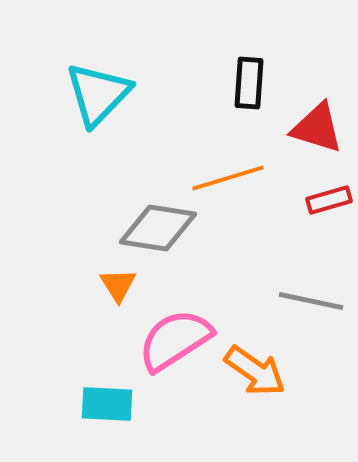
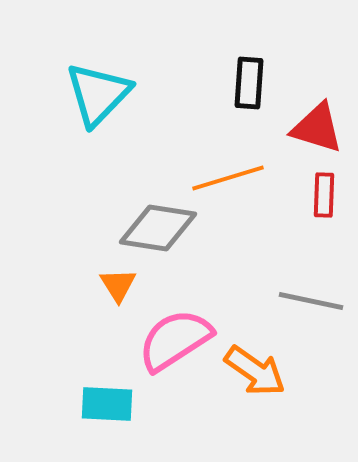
red rectangle: moved 5 px left, 5 px up; rotated 72 degrees counterclockwise
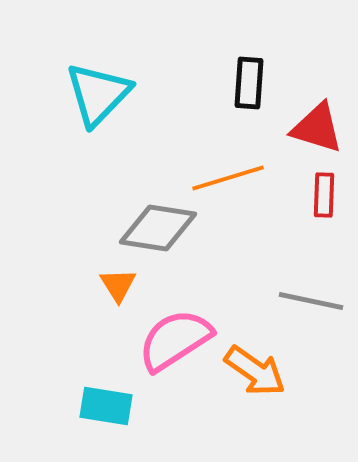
cyan rectangle: moved 1 px left, 2 px down; rotated 6 degrees clockwise
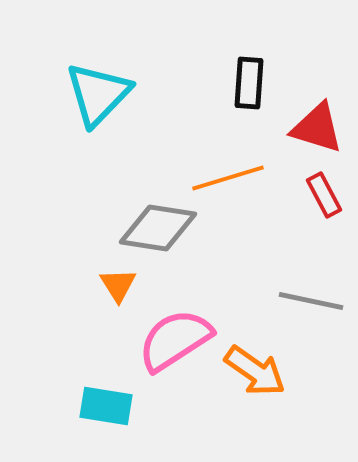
red rectangle: rotated 30 degrees counterclockwise
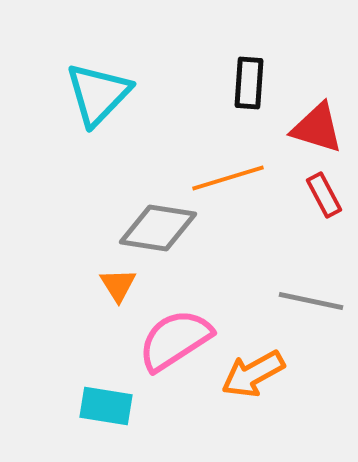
orange arrow: moved 2 px left, 3 px down; rotated 116 degrees clockwise
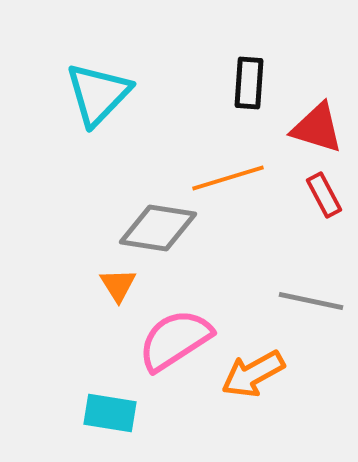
cyan rectangle: moved 4 px right, 7 px down
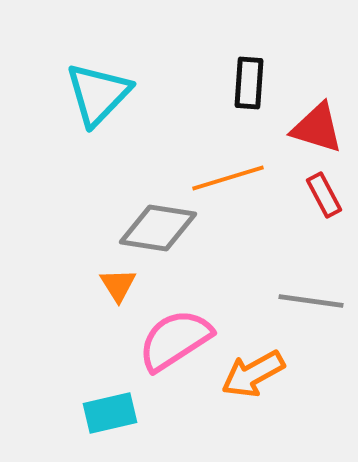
gray line: rotated 4 degrees counterclockwise
cyan rectangle: rotated 22 degrees counterclockwise
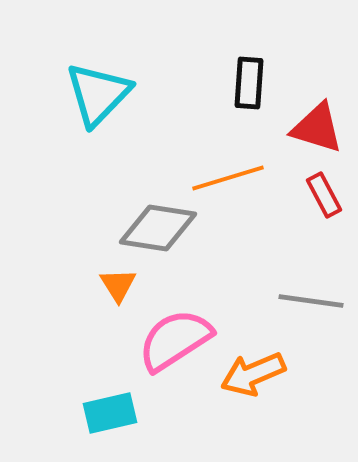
orange arrow: rotated 6 degrees clockwise
